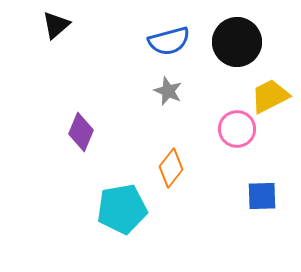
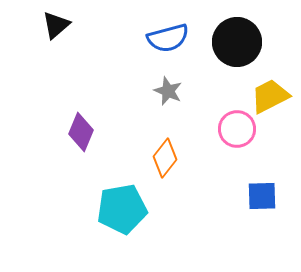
blue semicircle: moved 1 px left, 3 px up
orange diamond: moved 6 px left, 10 px up
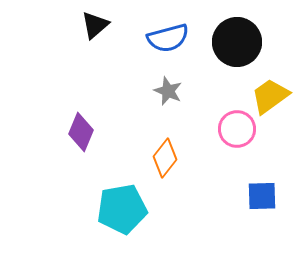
black triangle: moved 39 px right
yellow trapezoid: rotated 9 degrees counterclockwise
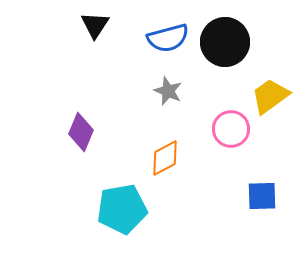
black triangle: rotated 16 degrees counterclockwise
black circle: moved 12 px left
pink circle: moved 6 px left
orange diamond: rotated 24 degrees clockwise
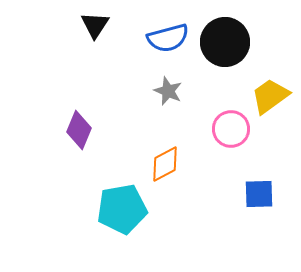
purple diamond: moved 2 px left, 2 px up
orange diamond: moved 6 px down
blue square: moved 3 px left, 2 px up
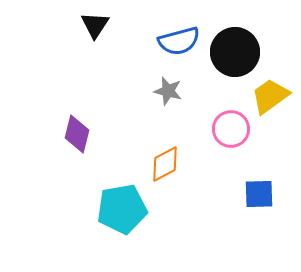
blue semicircle: moved 11 px right, 3 px down
black circle: moved 10 px right, 10 px down
gray star: rotated 8 degrees counterclockwise
purple diamond: moved 2 px left, 4 px down; rotated 9 degrees counterclockwise
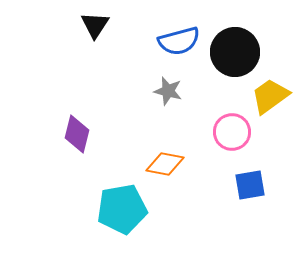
pink circle: moved 1 px right, 3 px down
orange diamond: rotated 39 degrees clockwise
blue square: moved 9 px left, 9 px up; rotated 8 degrees counterclockwise
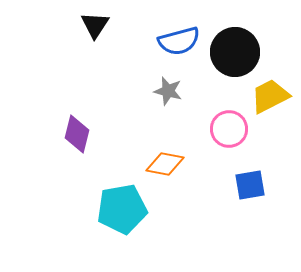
yellow trapezoid: rotated 9 degrees clockwise
pink circle: moved 3 px left, 3 px up
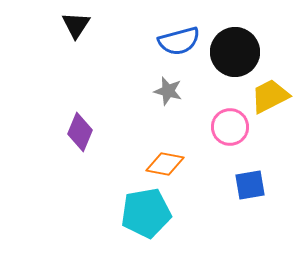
black triangle: moved 19 px left
pink circle: moved 1 px right, 2 px up
purple diamond: moved 3 px right, 2 px up; rotated 9 degrees clockwise
cyan pentagon: moved 24 px right, 4 px down
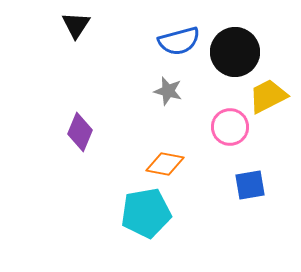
yellow trapezoid: moved 2 px left
